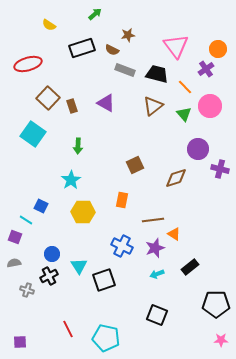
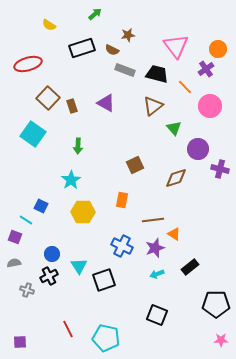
green triangle at (184, 114): moved 10 px left, 14 px down
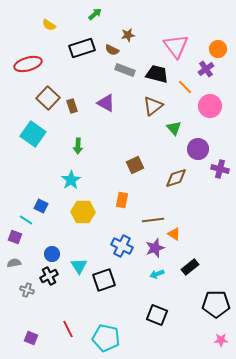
purple square at (20, 342): moved 11 px right, 4 px up; rotated 24 degrees clockwise
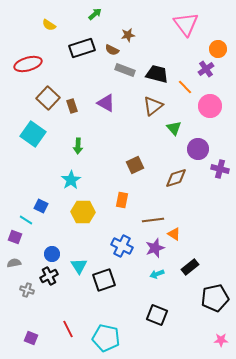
pink triangle at (176, 46): moved 10 px right, 22 px up
black pentagon at (216, 304): moved 1 px left, 6 px up; rotated 12 degrees counterclockwise
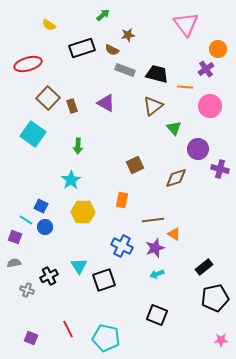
green arrow at (95, 14): moved 8 px right, 1 px down
orange line at (185, 87): rotated 42 degrees counterclockwise
blue circle at (52, 254): moved 7 px left, 27 px up
black rectangle at (190, 267): moved 14 px right
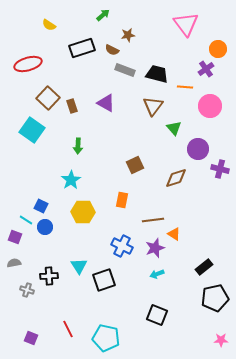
brown triangle at (153, 106): rotated 15 degrees counterclockwise
cyan square at (33, 134): moved 1 px left, 4 px up
black cross at (49, 276): rotated 24 degrees clockwise
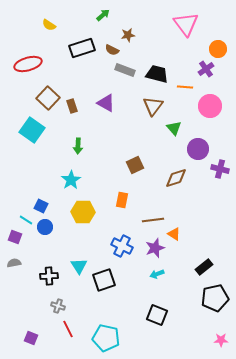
gray cross at (27, 290): moved 31 px right, 16 px down
